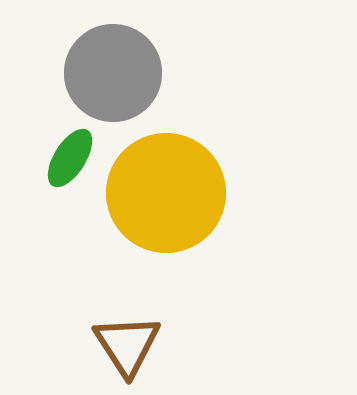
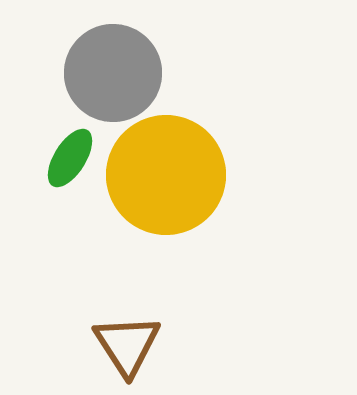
yellow circle: moved 18 px up
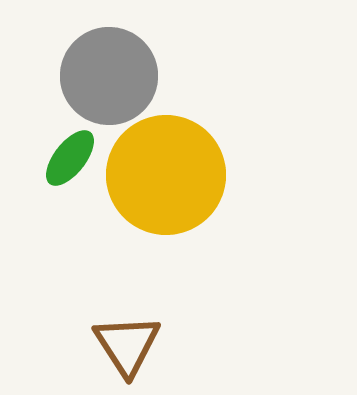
gray circle: moved 4 px left, 3 px down
green ellipse: rotated 6 degrees clockwise
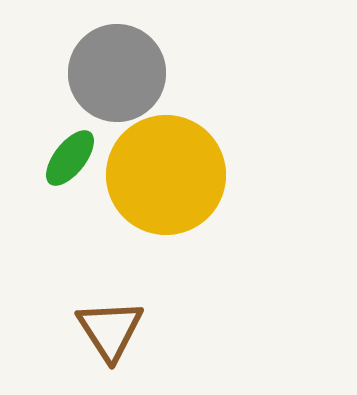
gray circle: moved 8 px right, 3 px up
brown triangle: moved 17 px left, 15 px up
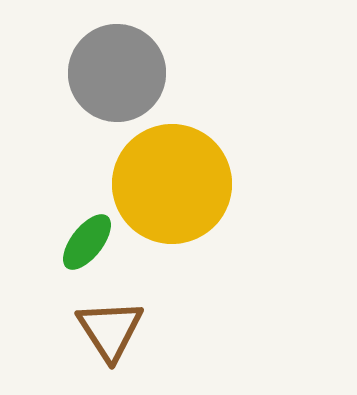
green ellipse: moved 17 px right, 84 px down
yellow circle: moved 6 px right, 9 px down
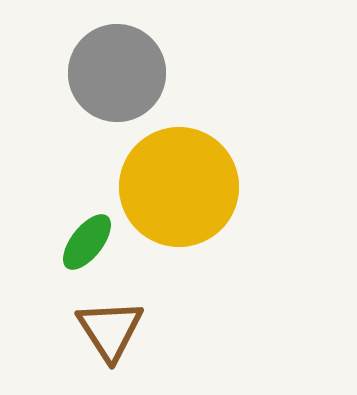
yellow circle: moved 7 px right, 3 px down
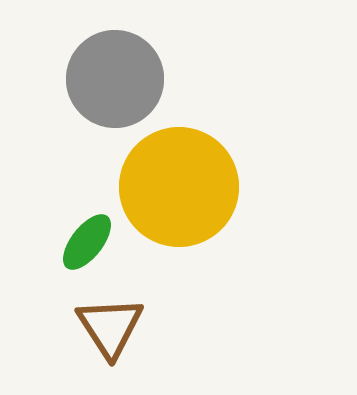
gray circle: moved 2 px left, 6 px down
brown triangle: moved 3 px up
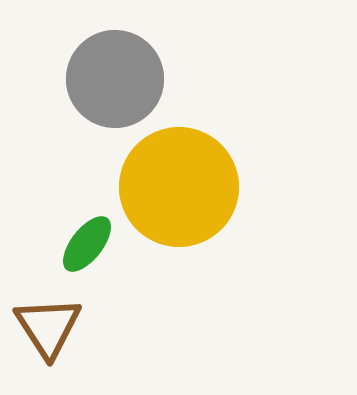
green ellipse: moved 2 px down
brown triangle: moved 62 px left
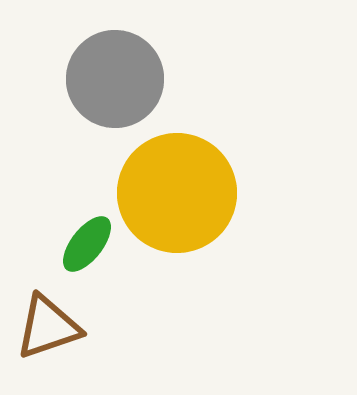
yellow circle: moved 2 px left, 6 px down
brown triangle: rotated 44 degrees clockwise
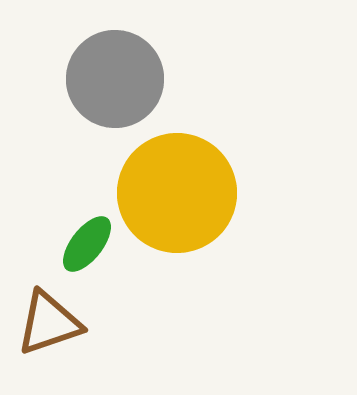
brown triangle: moved 1 px right, 4 px up
